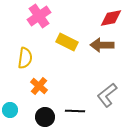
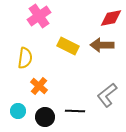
yellow rectangle: moved 1 px right, 4 px down
cyan circle: moved 8 px right, 1 px down
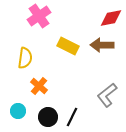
black line: moved 3 px left, 6 px down; rotated 66 degrees counterclockwise
black circle: moved 3 px right
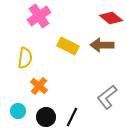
red diamond: rotated 50 degrees clockwise
gray L-shape: moved 2 px down
black circle: moved 2 px left
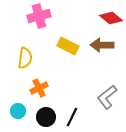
pink cross: rotated 20 degrees clockwise
orange cross: moved 2 px down; rotated 24 degrees clockwise
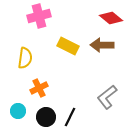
black line: moved 2 px left
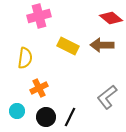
cyan circle: moved 1 px left
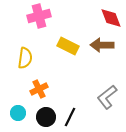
red diamond: rotated 30 degrees clockwise
orange cross: moved 1 px down
cyan circle: moved 1 px right, 2 px down
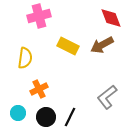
brown arrow: rotated 30 degrees counterclockwise
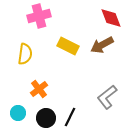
yellow semicircle: moved 4 px up
orange cross: rotated 12 degrees counterclockwise
black circle: moved 1 px down
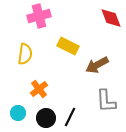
brown arrow: moved 5 px left, 20 px down
gray L-shape: moved 1 px left, 4 px down; rotated 55 degrees counterclockwise
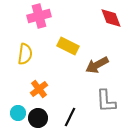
black circle: moved 8 px left
